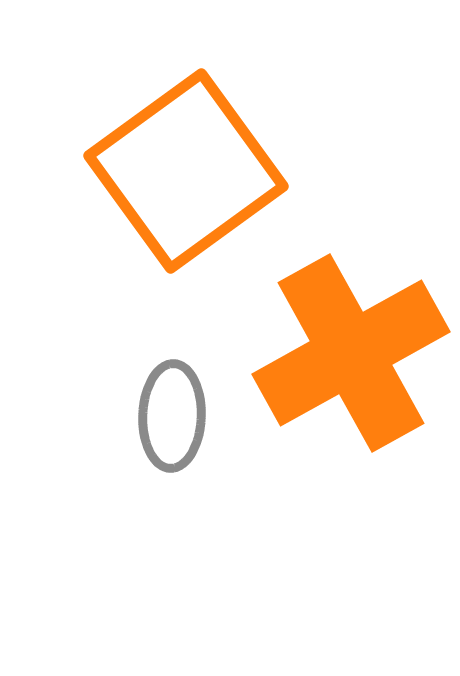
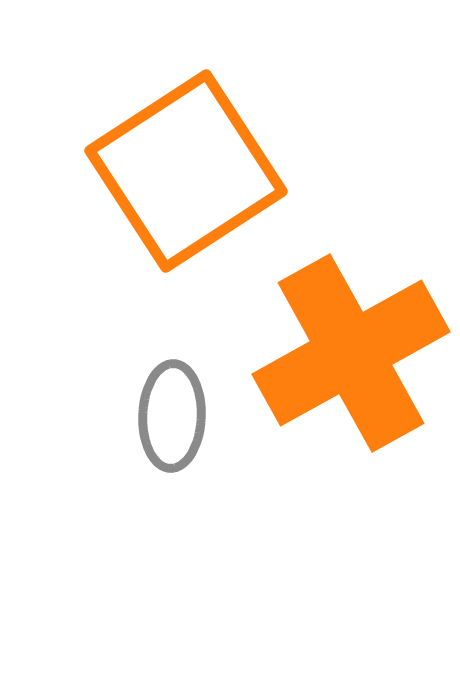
orange square: rotated 3 degrees clockwise
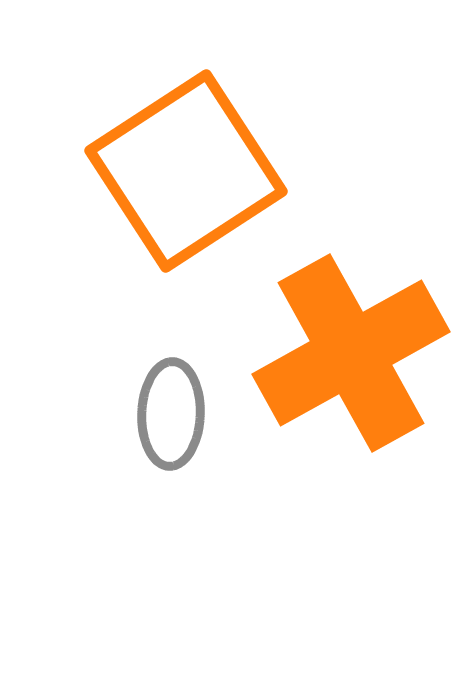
gray ellipse: moved 1 px left, 2 px up
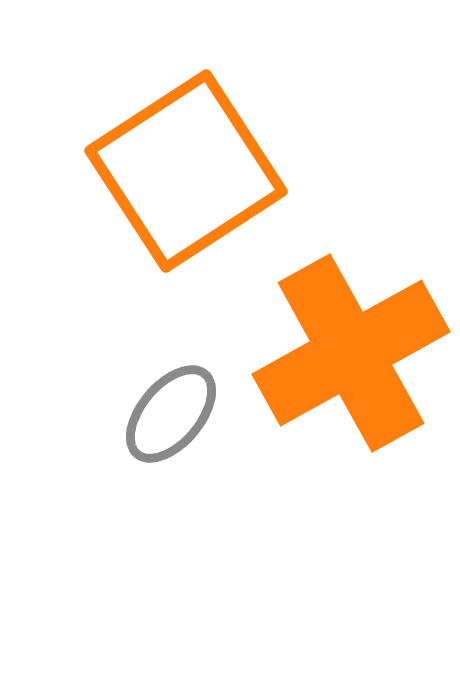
gray ellipse: rotated 38 degrees clockwise
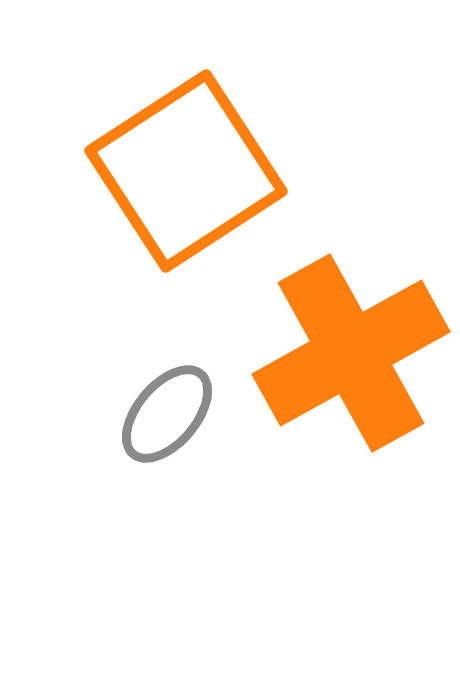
gray ellipse: moved 4 px left
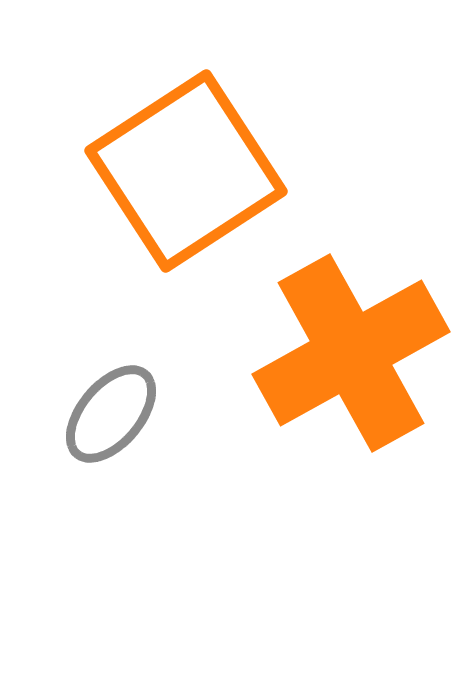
gray ellipse: moved 56 px left
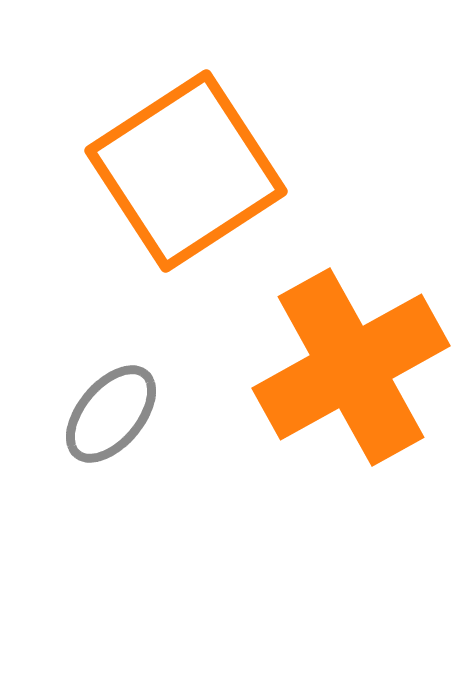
orange cross: moved 14 px down
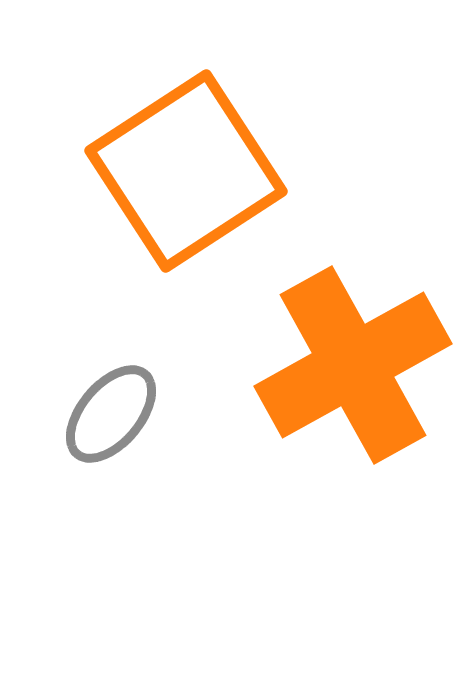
orange cross: moved 2 px right, 2 px up
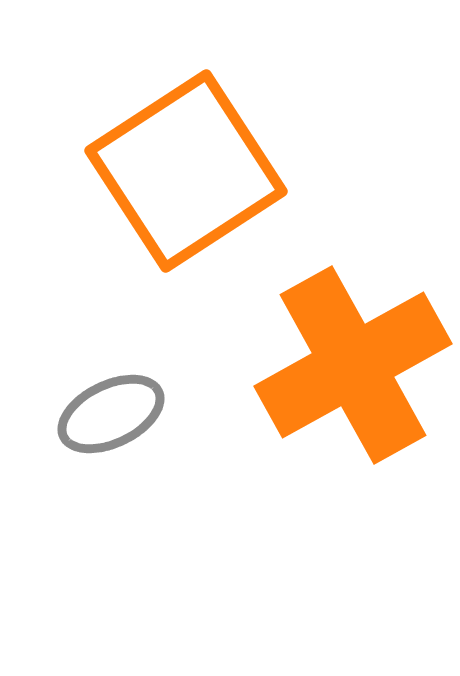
gray ellipse: rotated 24 degrees clockwise
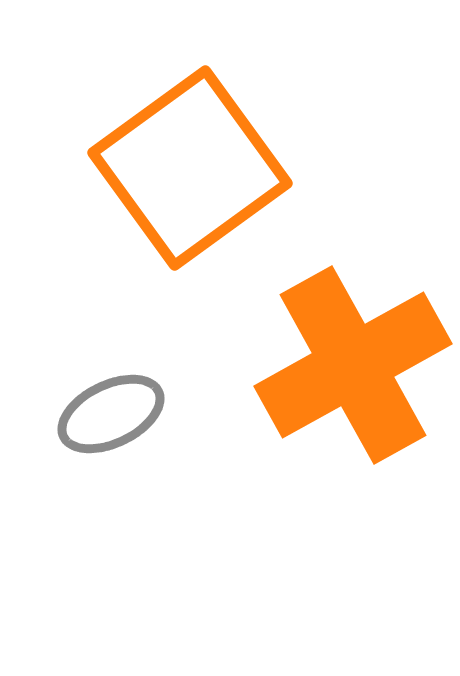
orange square: moved 4 px right, 3 px up; rotated 3 degrees counterclockwise
